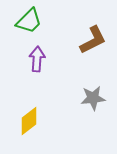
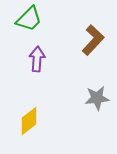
green trapezoid: moved 2 px up
brown L-shape: rotated 20 degrees counterclockwise
gray star: moved 4 px right
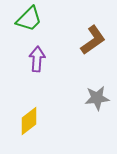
brown L-shape: rotated 12 degrees clockwise
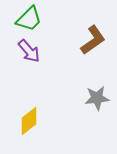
purple arrow: moved 8 px left, 8 px up; rotated 135 degrees clockwise
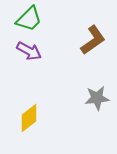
purple arrow: rotated 20 degrees counterclockwise
yellow diamond: moved 3 px up
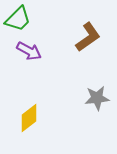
green trapezoid: moved 11 px left
brown L-shape: moved 5 px left, 3 px up
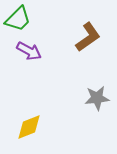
yellow diamond: moved 9 px down; rotated 16 degrees clockwise
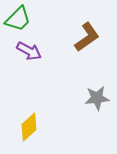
brown L-shape: moved 1 px left
yellow diamond: rotated 20 degrees counterclockwise
